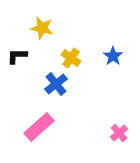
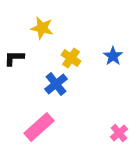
black L-shape: moved 3 px left, 2 px down
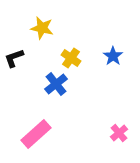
black L-shape: rotated 20 degrees counterclockwise
pink rectangle: moved 3 px left, 7 px down
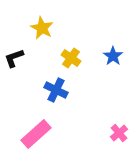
yellow star: rotated 15 degrees clockwise
blue cross: moved 6 px down; rotated 25 degrees counterclockwise
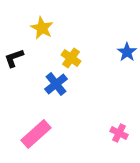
blue star: moved 14 px right, 4 px up
blue cross: moved 6 px up; rotated 25 degrees clockwise
pink cross: rotated 24 degrees counterclockwise
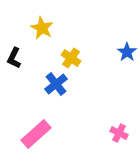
black L-shape: rotated 45 degrees counterclockwise
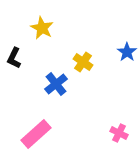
yellow cross: moved 12 px right, 4 px down
